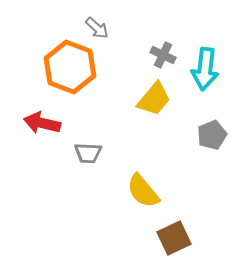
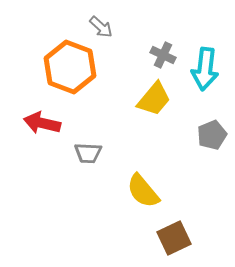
gray arrow: moved 4 px right, 1 px up
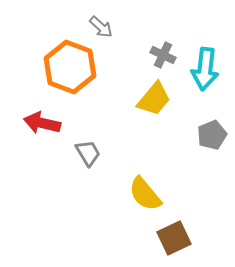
gray trapezoid: rotated 124 degrees counterclockwise
yellow semicircle: moved 2 px right, 3 px down
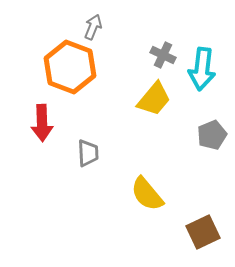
gray arrow: moved 8 px left; rotated 110 degrees counterclockwise
cyan arrow: moved 3 px left
red arrow: rotated 105 degrees counterclockwise
gray trapezoid: rotated 28 degrees clockwise
yellow semicircle: moved 2 px right
brown square: moved 29 px right, 6 px up
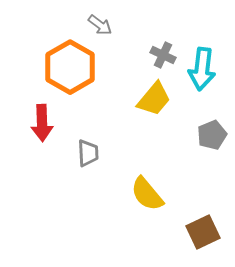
gray arrow: moved 7 px right, 2 px up; rotated 105 degrees clockwise
orange hexagon: rotated 9 degrees clockwise
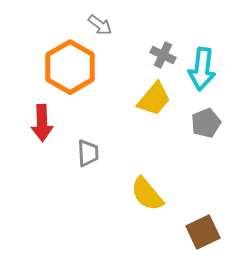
gray pentagon: moved 6 px left, 12 px up
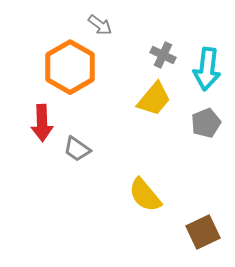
cyan arrow: moved 5 px right
gray trapezoid: moved 11 px left, 4 px up; rotated 128 degrees clockwise
yellow semicircle: moved 2 px left, 1 px down
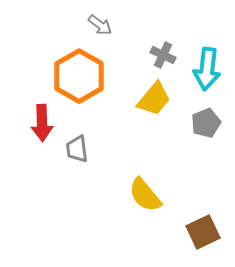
orange hexagon: moved 9 px right, 9 px down
gray trapezoid: rotated 48 degrees clockwise
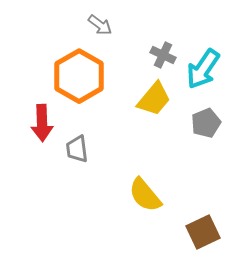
cyan arrow: moved 4 px left; rotated 27 degrees clockwise
